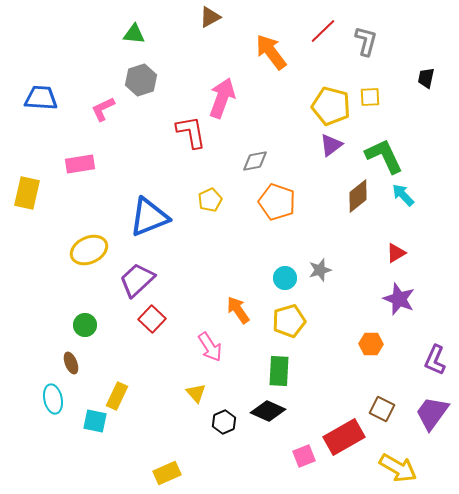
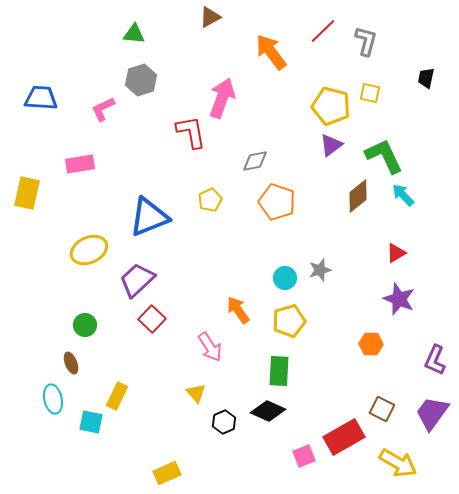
yellow square at (370, 97): moved 4 px up; rotated 15 degrees clockwise
cyan square at (95, 421): moved 4 px left, 1 px down
yellow arrow at (398, 468): moved 5 px up
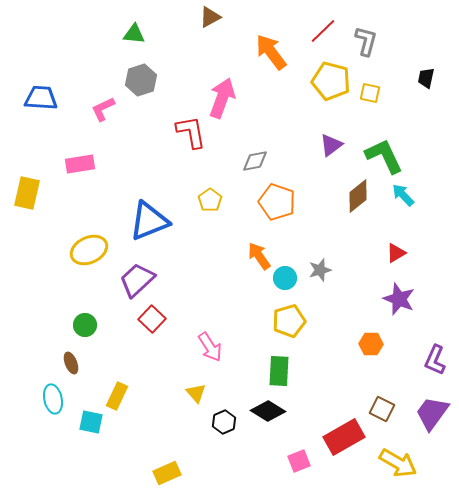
yellow pentagon at (331, 106): moved 25 px up
yellow pentagon at (210, 200): rotated 10 degrees counterclockwise
blue triangle at (149, 217): moved 4 px down
orange arrow at (238, 310): moved 21 px right, 54 px up
black diamond at (268, 411): rotated 8 degrees clockwise
pink square at (304, 456): moved 5 px left, 5 px down
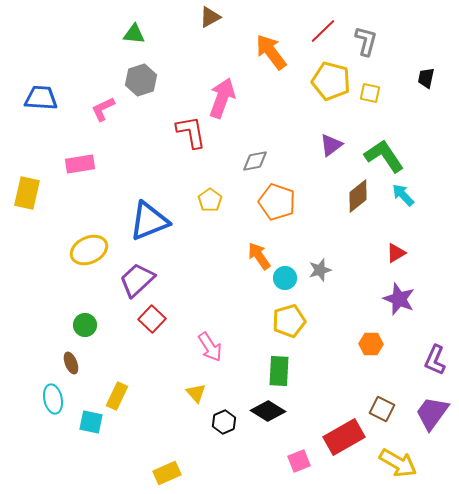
green L-shape at (384, 156): rotated 9 degrees counterclockwise
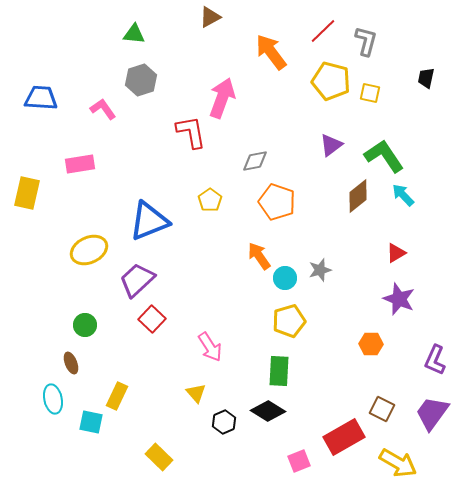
pink L-shape at (103, 109): rotated 80 degrees clockwise
yellow rectangle at (167, 473): moved 8 px left, 16 px up; rotated 68 degrees clockwise
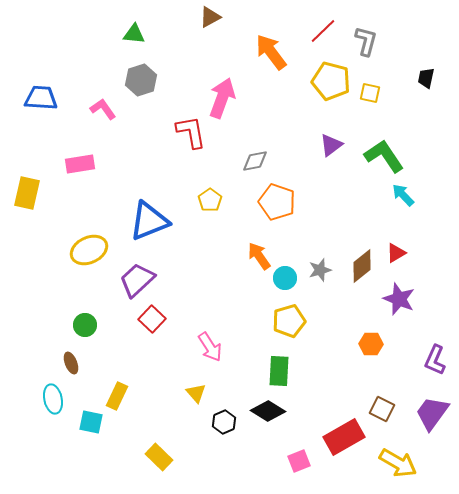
brown diamond at (358, 196): moved 4 px right, 70 px down
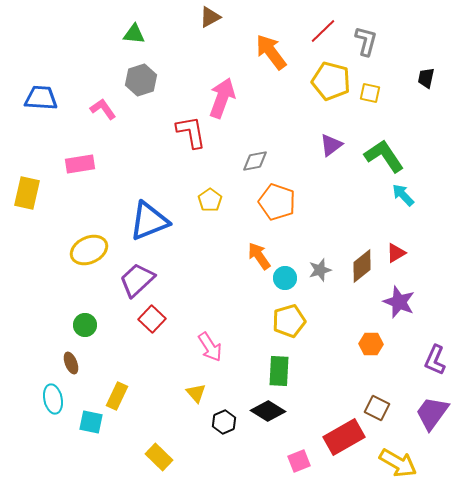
purple star at (399, 299): moved 3 px down
brown square at (382, 409): moved 5 px left, 1 px up
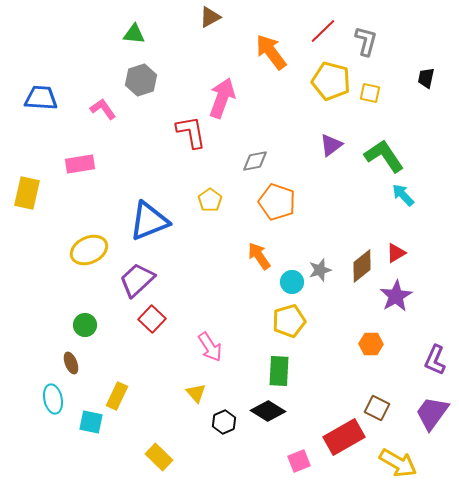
cyan circle at (285, 278): moved 7 px right, 4 px down
purple star at (399, 302): moved 3 px left, 6 px up; rotated 20 degrees clockwise
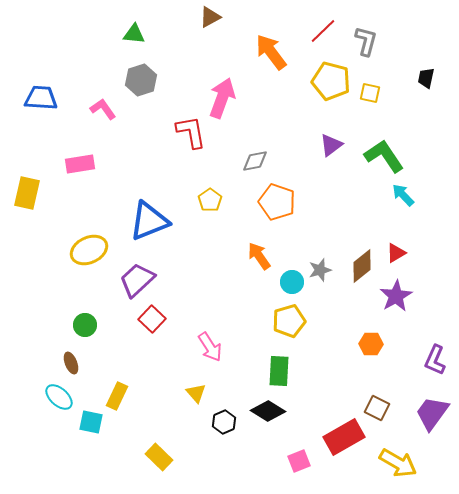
cyan ellipse at (53, 399): moved 6 px right, 2 px up; rotated 36 degrees counterclockwise
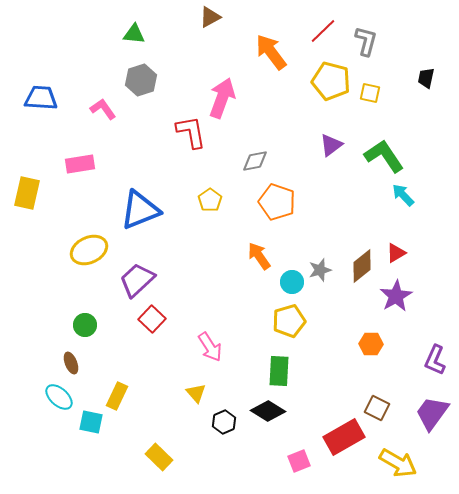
blue triangle at (149, 221): moved 9 px left, 11 px up
